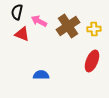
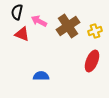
yellow cross: moved 1 px right, 2 px down; rotated 16 degrees counterclockwise
blue semicircle: moved 1 px down
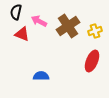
black semicircle: moved 1 px left
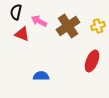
yellow cross: moved 3 px right, 5 px up
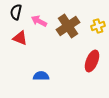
red triangle: moved 2 px left, 4 px down
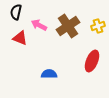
pink arrow: moved 4 px down
blue semicircle: moved 8 px right, 2 px up
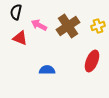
blue semicircle: moved 2 px left, 4 px up
